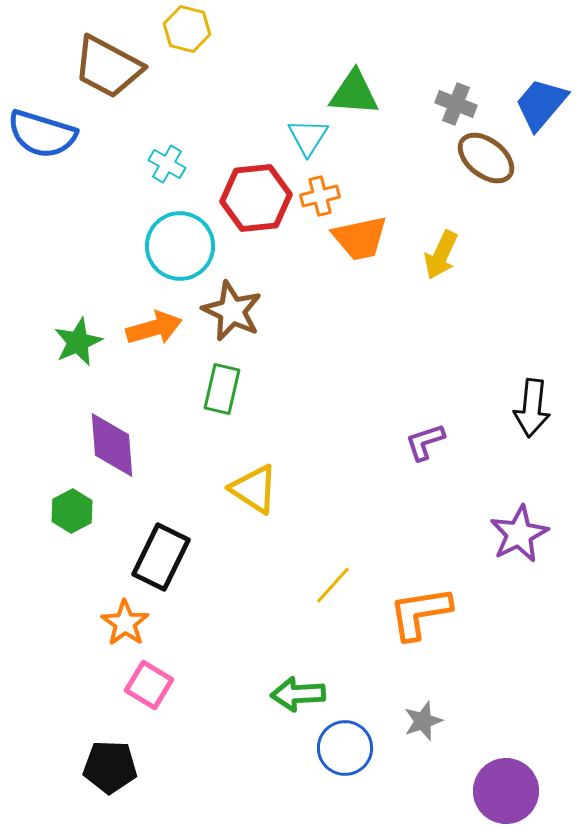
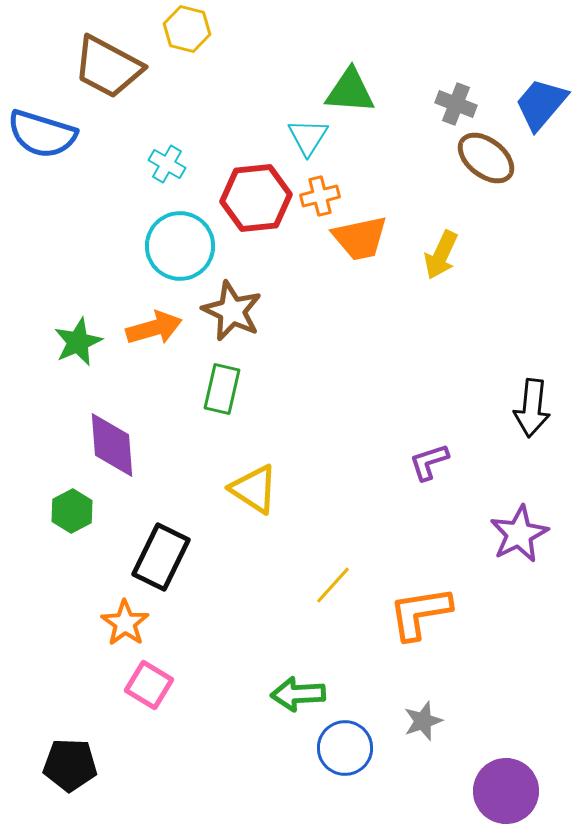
green triangle: moved 4 px left, 2 px up
purple L-shape: moved 4 px right, 20 px down
black pentagon: moved 40 px left, 2 px up
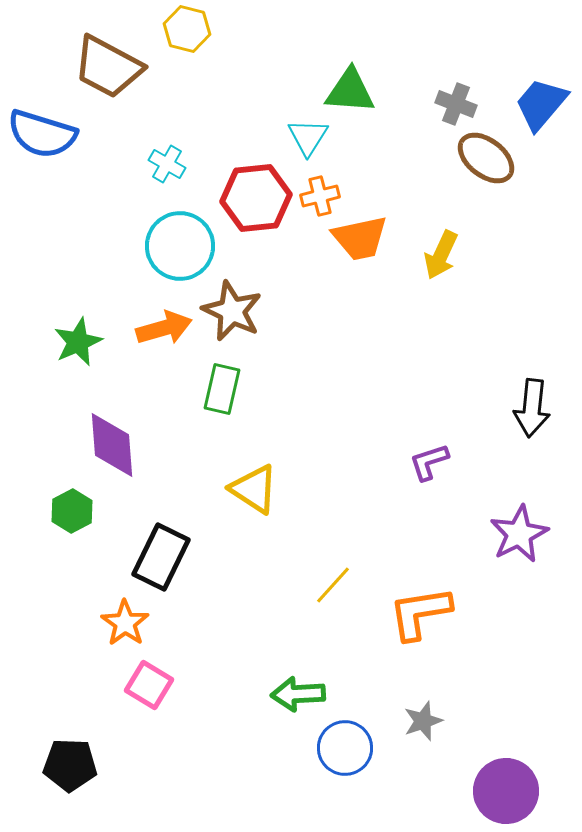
orange arrow: moved 10 px right
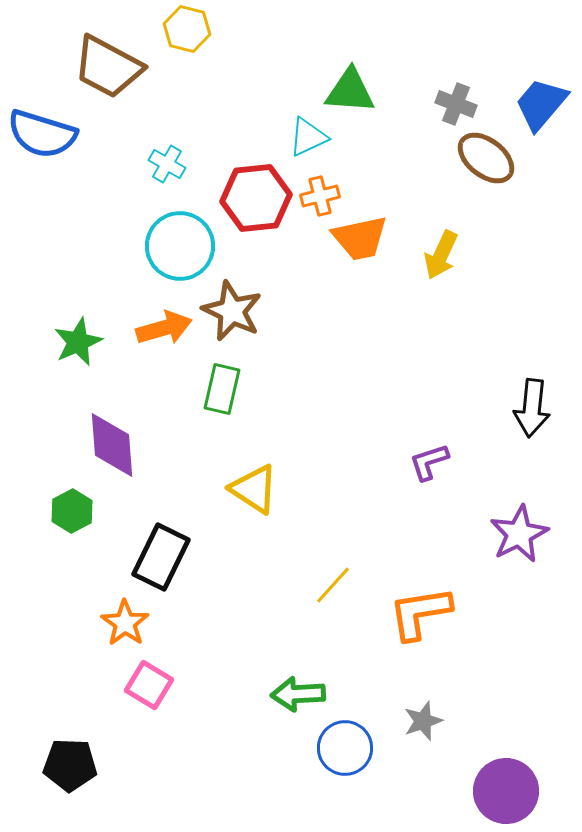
cyan triangle: rotated 33 degrees clockwise
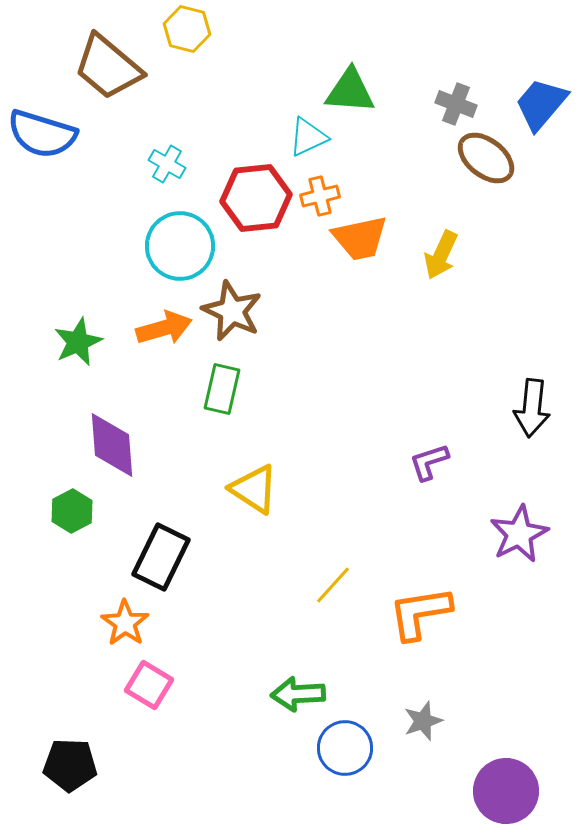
brown trapezoid: rotated 12 degrees clockwise
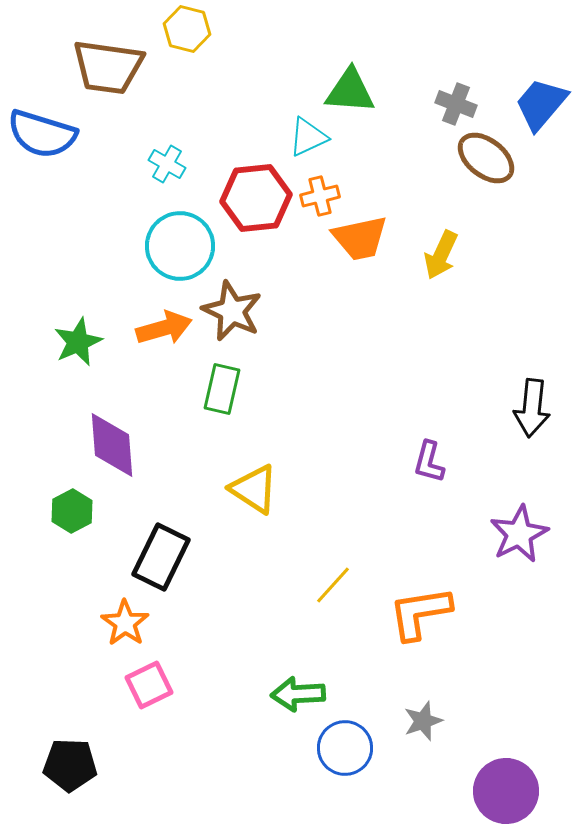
brown trapezoid: rotated 32 degrees counterclockwise
purple L-shape: rotated 57 degrees counterclockwise
pink square: rotated 33 degrees clockwise
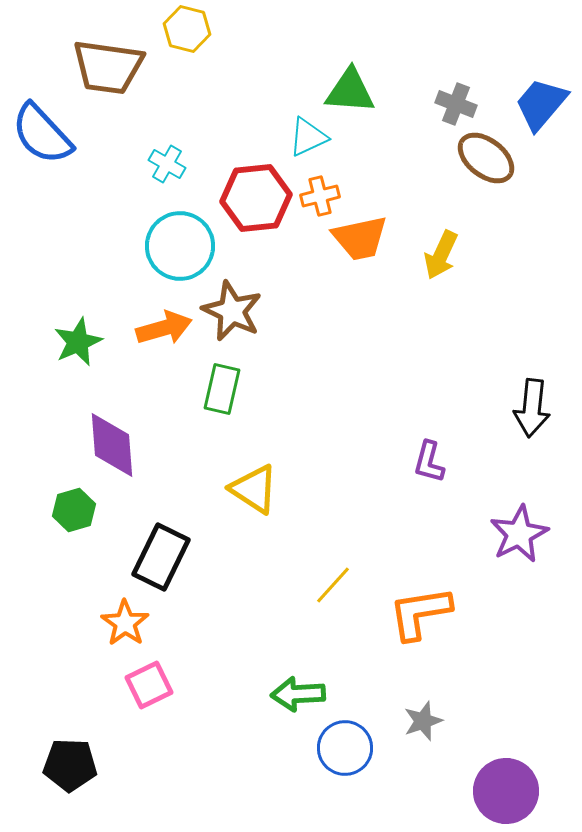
blue semicircle: rotated 30 degrees clockwise
green hexagon: moved 2 px right, 1 px up; rotated 12 degrees clockwise
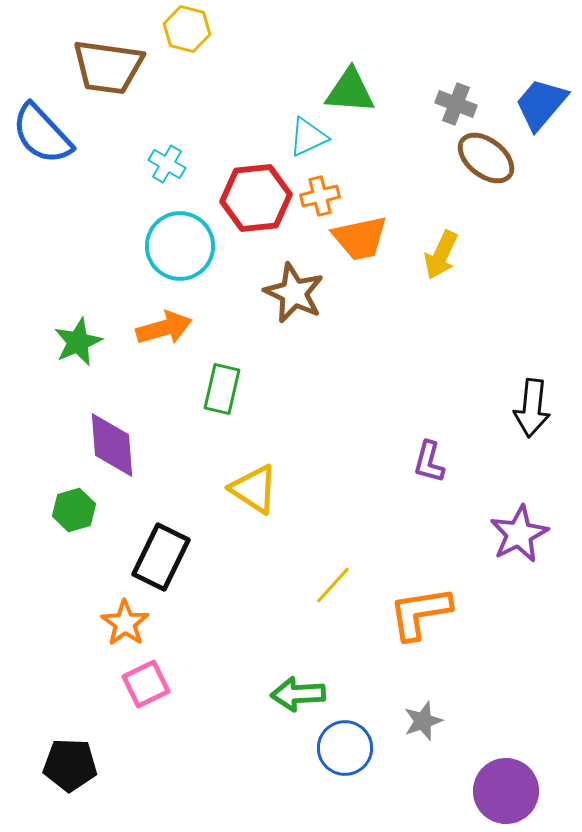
brown star: moved 62 px right, 18 px up
pink square: moved 3 px left, 1 px up
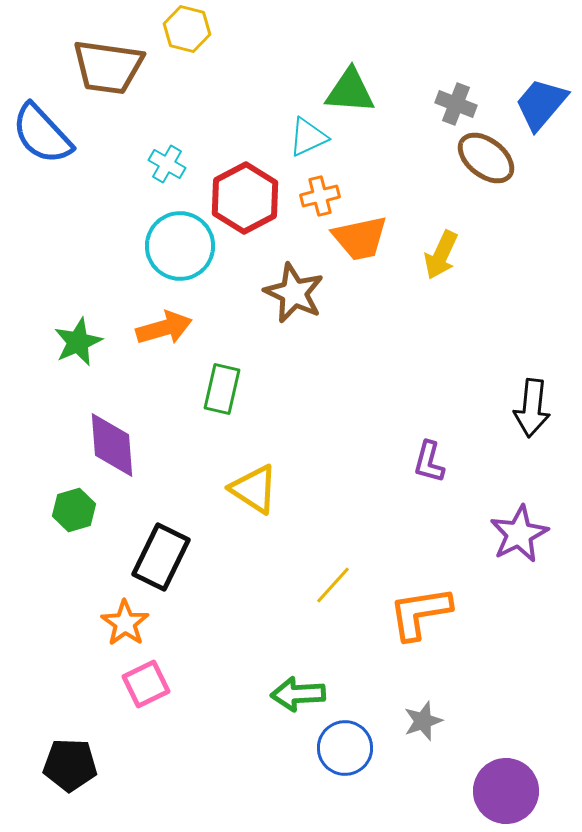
red hexagon: moved 11 px left; rotated 22 degrees counterclockwise
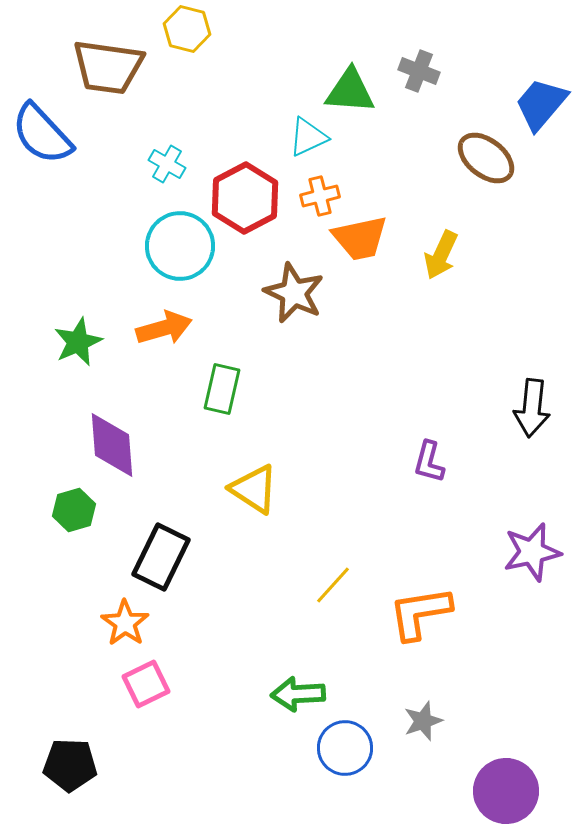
gray cross: moved 37 px left, 33 px up
purple star: moved 13 px right, 18 px down; rotated 14 degrees clockwise
